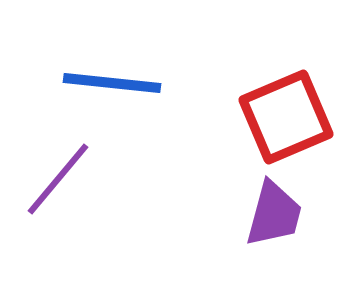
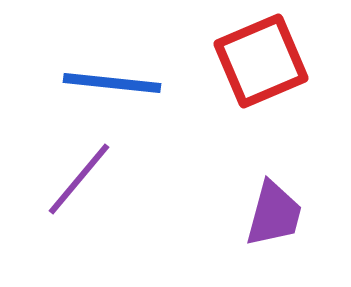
red square: moved 25 px left, 56 px up
purple line: moved 21 px right
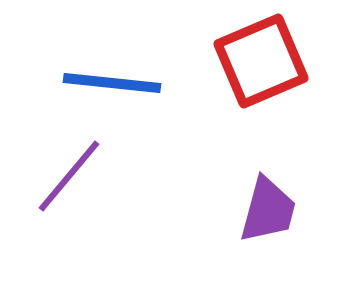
purple line: moved 10 px left, 3 px up
purple trapezoid: moved 6 px left, 4 px up
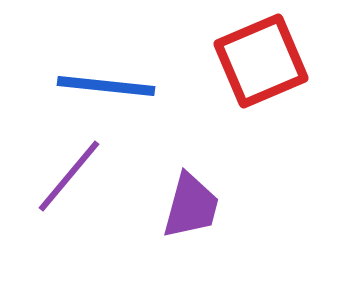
blue line: moved 6 px left, 3 px down
purple trapezoid: moved 77 px left, 4 px up
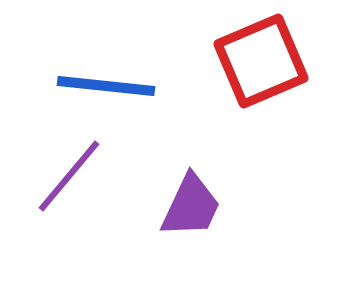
purple trapezoid: rotated 10 degrees clockwise
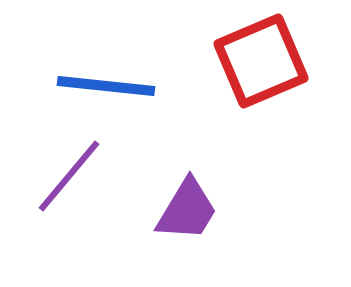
purple trapezoid: moved 4 px left, 4 px down; rotated 6 degrees clockwise
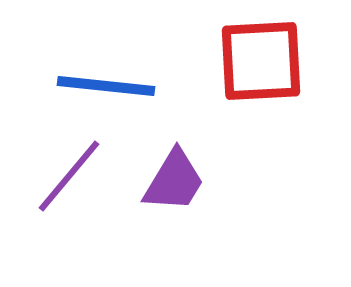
red square: rotated 20 degrees clockwise
purple trapezoid: moved 13 px left, 29 px up
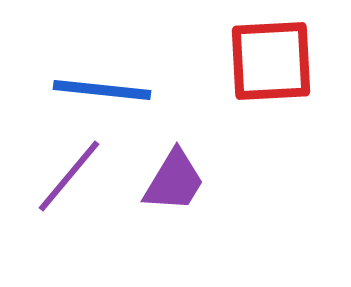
red square: moved 10 px right
blue line: moved 4 px left, 4 px down
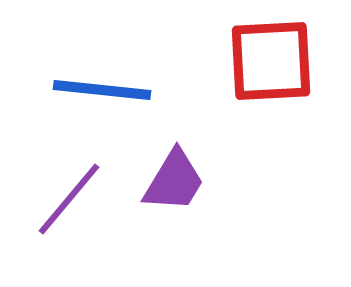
purple line: moved 23 px down
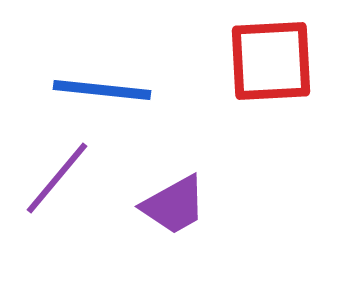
purple trapezoid: moved 24 px down; rotated 30 degrees clockwise
purple line: moved 12 px left, 21 px up
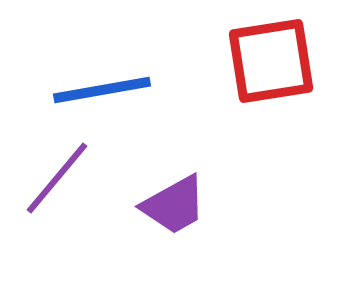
red square: rotated 6 degrees counterclockwise
blue line: rotated 16 degrees counterclockwise
